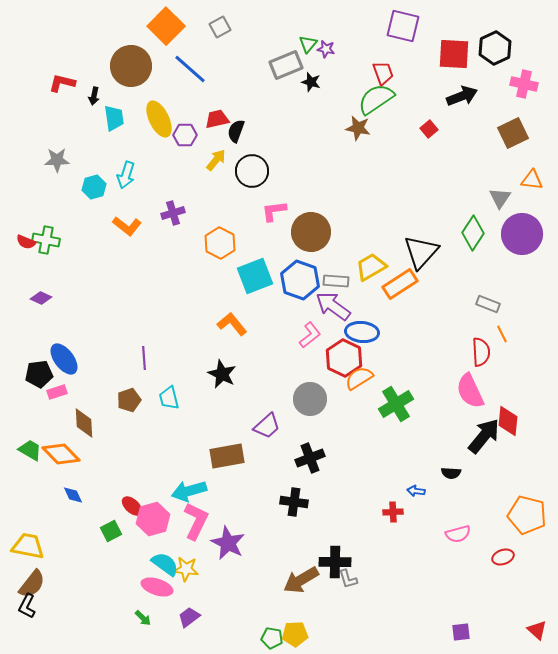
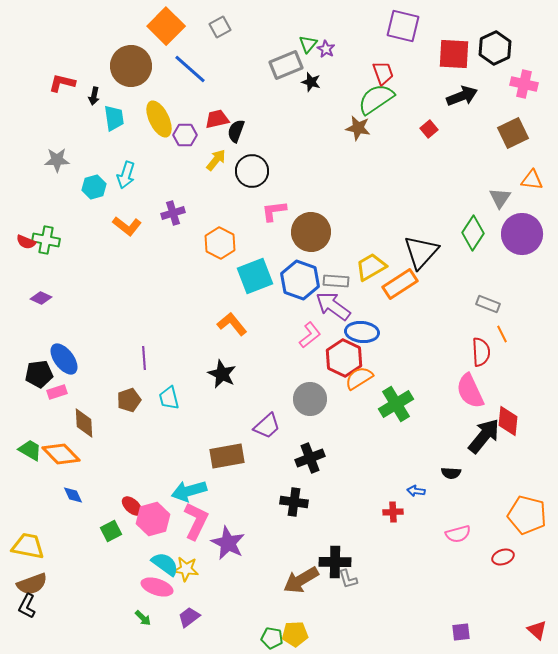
purple star at (326, 49): rotated 18 degrees clockwise
brown semicircle at (32, 584): rotated 32 degrees clockwise
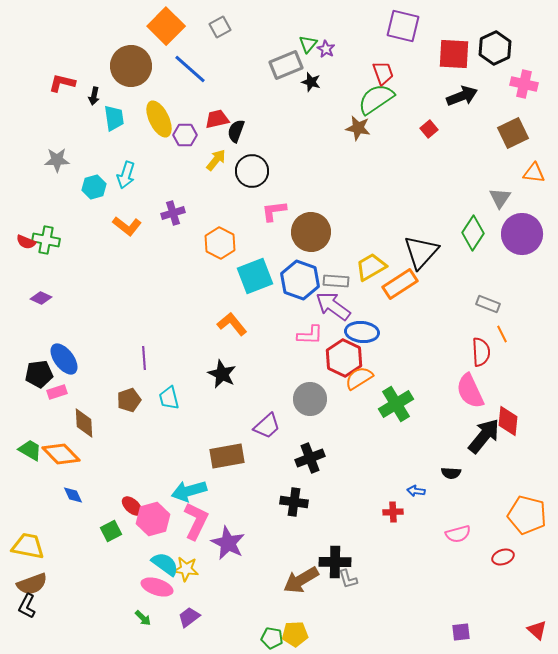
orange triangle at (532, 180): moved 2 px right, 7 px up
pink L-shape at (310, 335): rotated 40 degrees clockwise
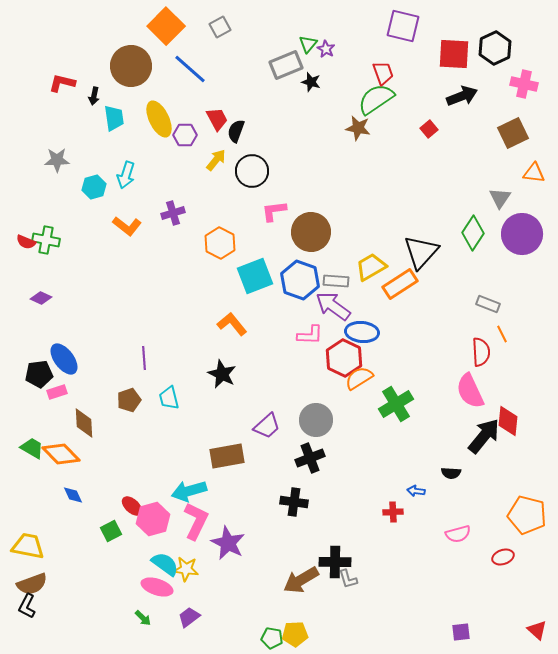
red trapezoid at (217, 119): rotated 75 degrees clockwise
gray circle at (310, 399): moved 6 px right, 21 px down
green trapezoid at (30, 450): moved 2 px right, 2 px up
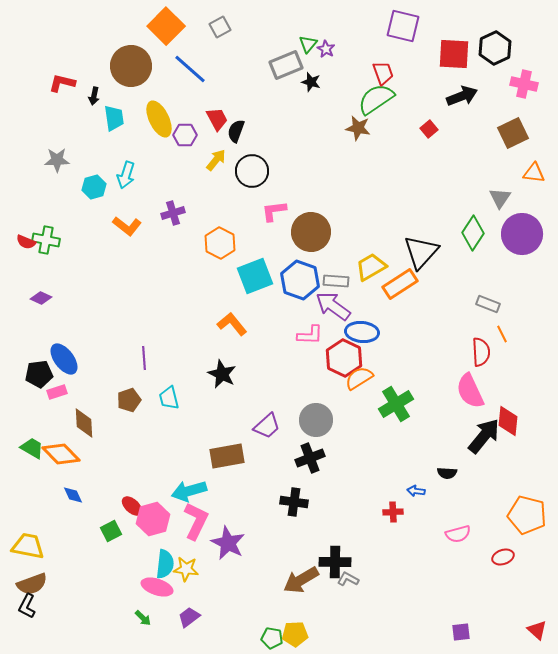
black semicircle at (451, 473): moved 4 px left
cyan semicircle at (165, 564): rotated 60 degrees clockwise
gray L-shape at (348, 579): rotated 135 degrees clockwise
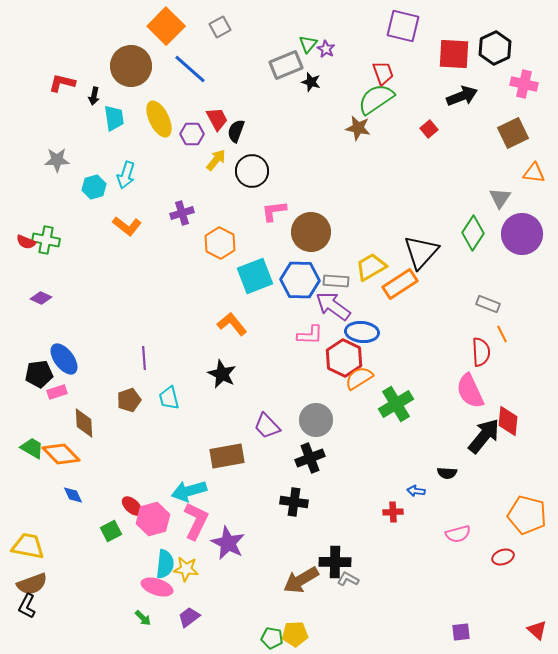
purple hexagon at (185, 135): moved 7 px right, 1 px up
purple cross at (173, 213): moved 9 px right
blue hexagon at (300, 280): rotated 18 degrees counterclockwise
purple trapezoid at (267, 426): rotated 88 degrees clockwise
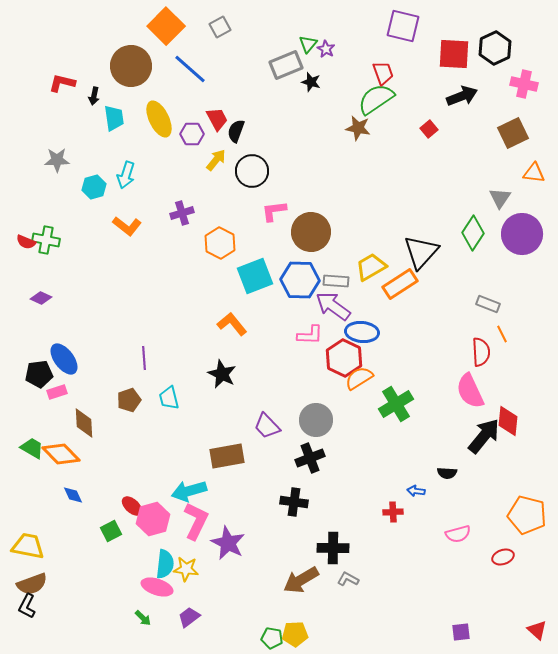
black cross at (335, 562): moved 2 px left, 14 px up
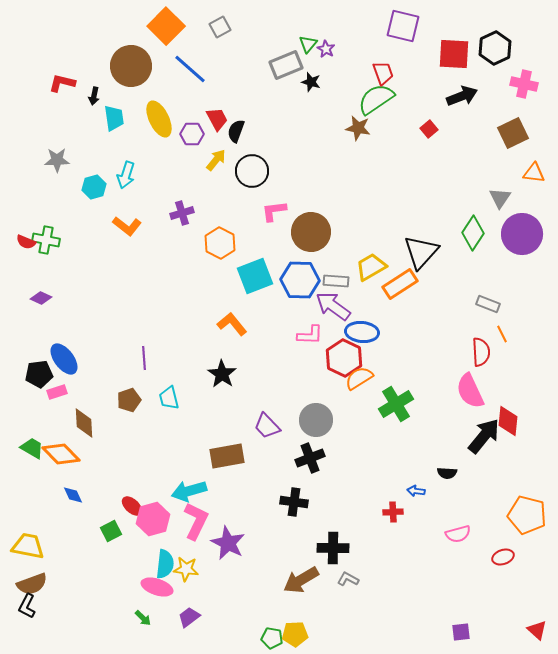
black star at (222, 374): rotated 8 degrees clockwise
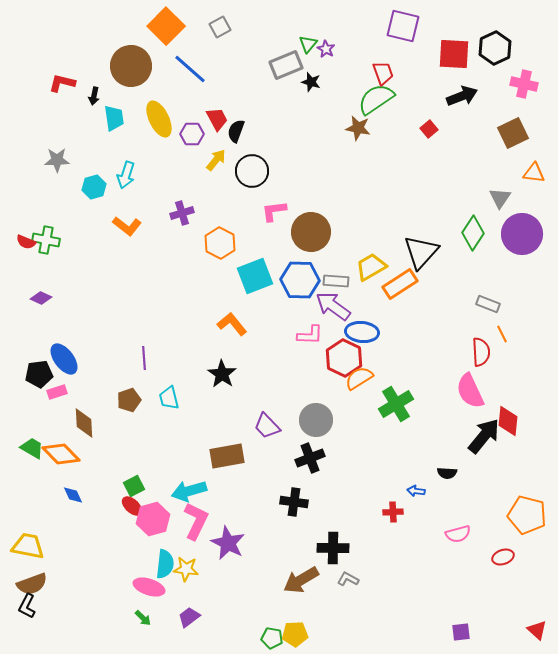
green square at (111, 531): moved 23 px right, 45 px up
pink ellipse at (157, 587): moved 8 px left
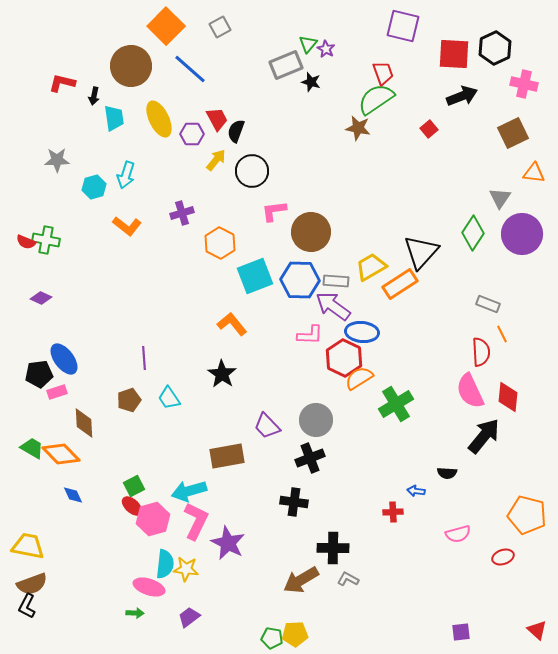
cyan trapezoid at (169, 398): rotated 20 degrees counterclockwise
red diamond at (508, 421): moved 24 px up
green arrow at (143, 618): moved 8 px left, 5 px up; rotated 42 degrees counterclockwise
